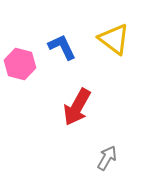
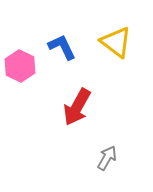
yellow triangle: moved 2 px right, 3 px down
pink hexagon: moved 2 px down; rotated 12 degrees clockwise
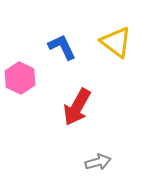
pink hexagon: moved 12 px down
gray arrow: moved 9 px left, 4 px down; rotated 45 degrees clockwise
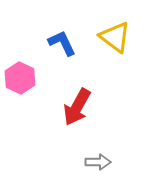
yellow triangle: moved 1 px left, 5 px up
blue L-shape: moved 4 px up
gray arrow: rotated 15 degrees clockwise
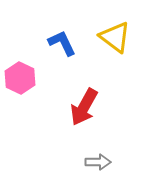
red arrow: moved 7 px right
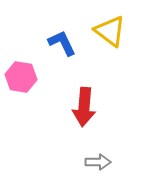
yellow triangle: moved 5 px left, 6 px up
pink hexagon: moved 1 px right, 1 px up; rotated 16 degrees counterclockwise
red arrow: rotated 24 degrees counterclockwise
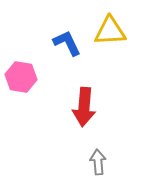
yellow triangle: rotated 40 degrees counterclockwise
blue L-shape: moved 5 px right
gray arrow: rotated 95 degrees counterclockwise
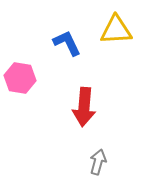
yellow triangle: moved 6 px right, 1 px up
pink hexagon: moved 1 px left, 1 px down
gray arrow: rotated 20 degrees clockwise
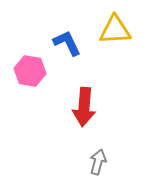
yellow triangle: moved 1 px left
pink hexagon: moved 10 px right, 7 px up
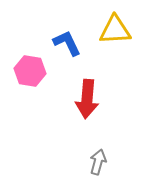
red arrow: moved 3 px right, 8 px up
